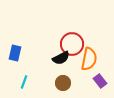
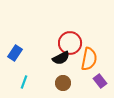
red circle: moved 2 px left, 1 px up
blue rectangle: rotated 21 degrees clockwise
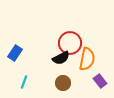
orange semicircle: moved 2 px left
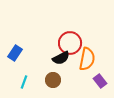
brown circle: moved 10 px left, 3 px up
